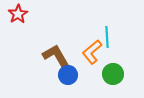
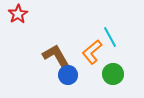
cyan line: moved 3 px right; rotated 25 degrees counterclockwise
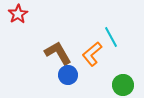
cyan line: moved 1 px right
orange L-shape: moved 2 px down
brown L-shape: moved 2 px right, 3 px up
green circle: moved 10 px right, 11 px down
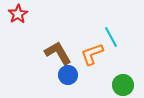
orange L-shape: rotated 20 degrees clockwise
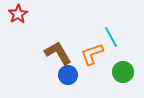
green circle: moved 13 px up
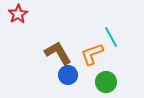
green circle: moved 17 px left, 10 px down
